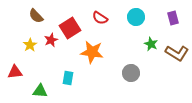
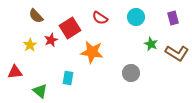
green triangle: rotated 35 degrees clockwise
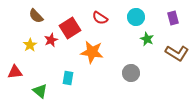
green star: moved 4 px left, 5 px up
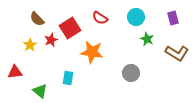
brown semicircle: moved 1 px right, 3 px down
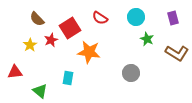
orange star: moved 3 px left
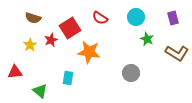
brown semicircle: moved 4 px left, 1 px up; rotated 28 degrees counterclockwise
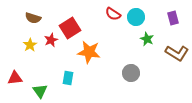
red semicircle: moved 13 px right, 4 px up
red triangle: moved 6 px down
green triangle: rotated 14 degrees clockwise
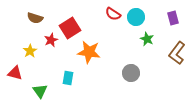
brown semicircle: moved 2 px right
yellow star: moved 6 px down
brown L-shape: rotated 95 degrees clockwise
red triangle: moved 5 px up; rotated 21 degrees clockwise
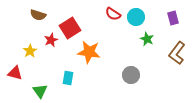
brown semicircle: moved 3 px right, 3 px up
gray circle: moved 2 px down
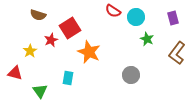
red semicircle: moved 3 px up
orange star: rotated 15 degrees clockwise
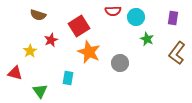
red semicircle: rotated 35 degrees counterclockwise
purple rectangle: rotated 24 degrees clockwise
red square: moved 9 px right, 2 px up
gray circle: moved 11 px left, 12 px up
